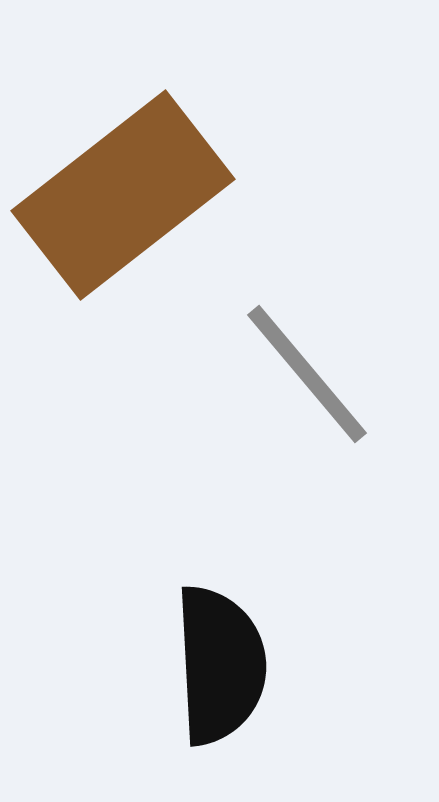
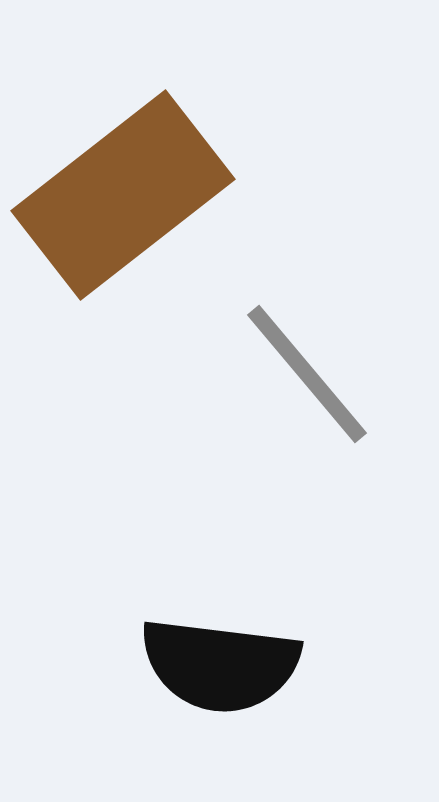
black semicircle: rotated 100 degrees clockwise
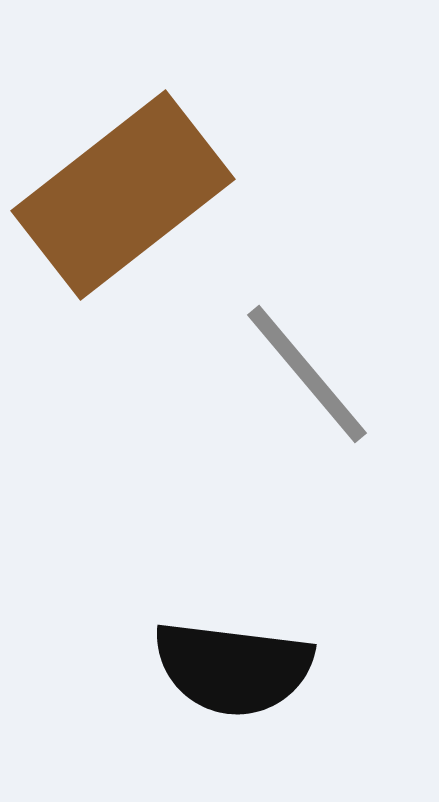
black semicircle: moved 13 px right, 3 px down
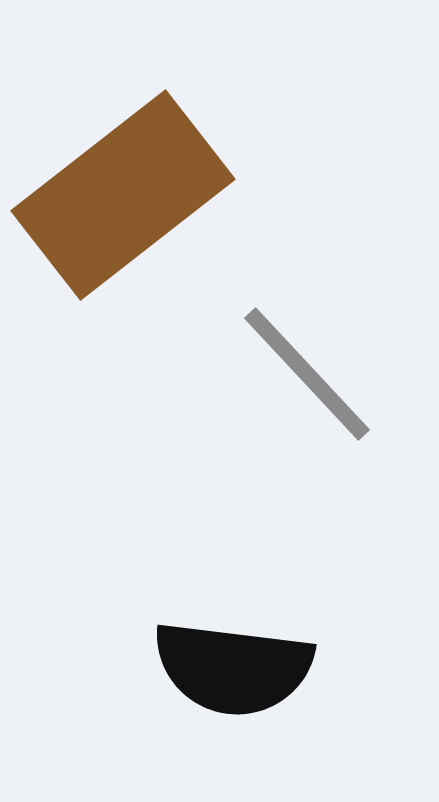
gray line: rotated 3 degrees counterclockwise
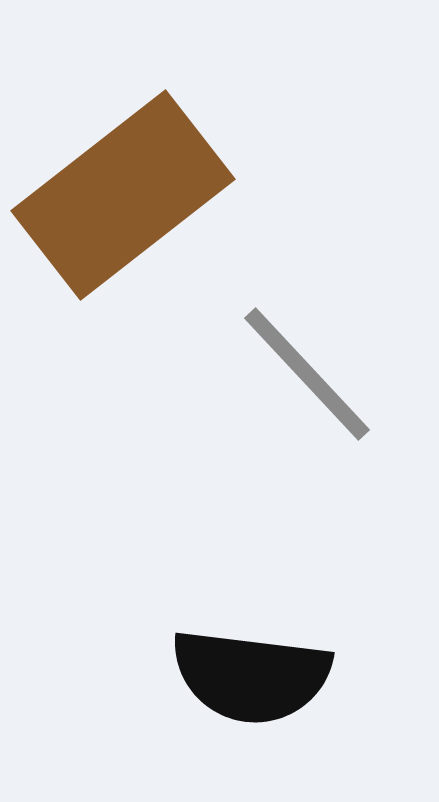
black semicircle: moved 18 px right, 8 px down
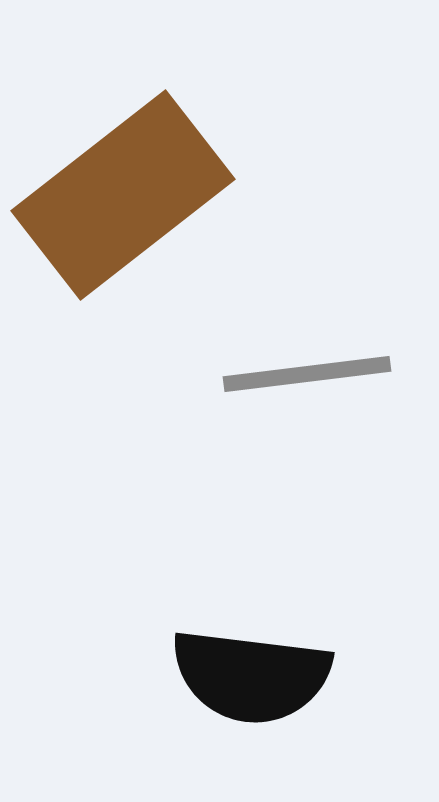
gray line: rotated 54 degrees counterclockwise
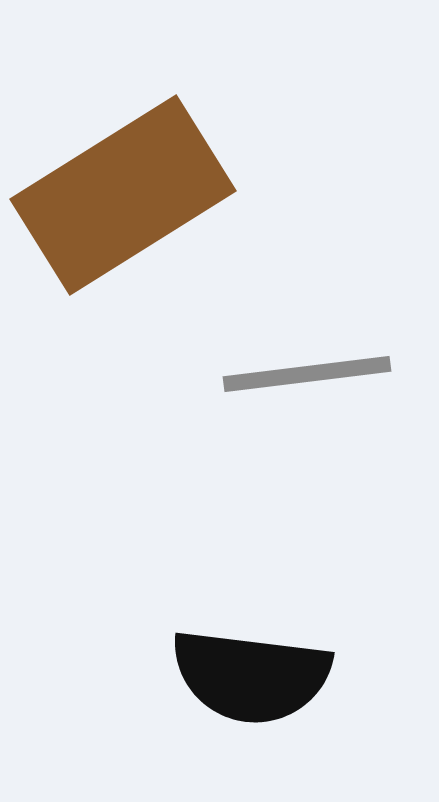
brown rectangle: rotated 6 degrees clockwise
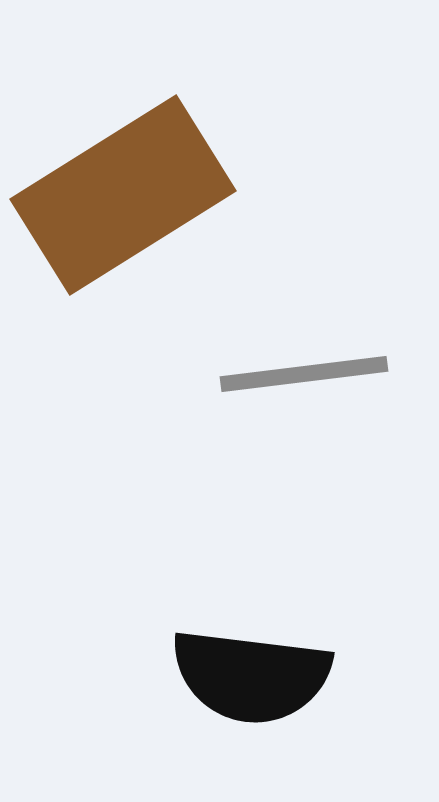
gray line: moved 3 px left
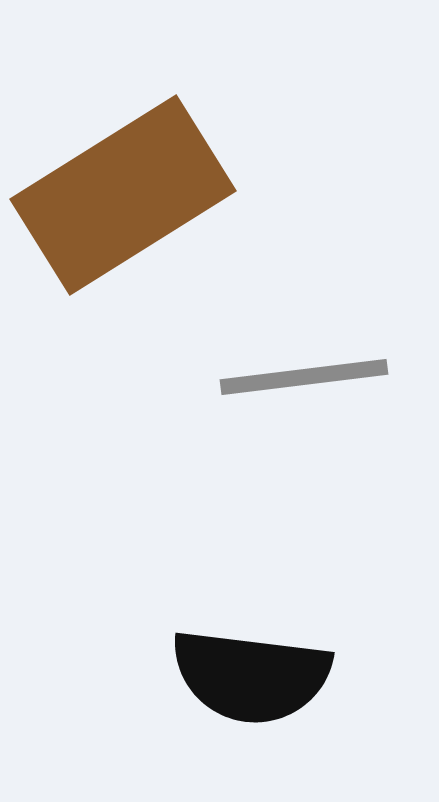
gray line: moved 3 px down
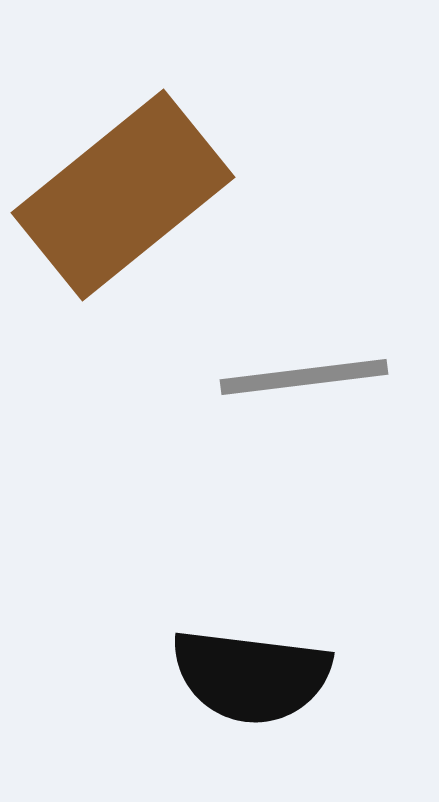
brown rectangle: rotated 7 degrees counterclockwise
